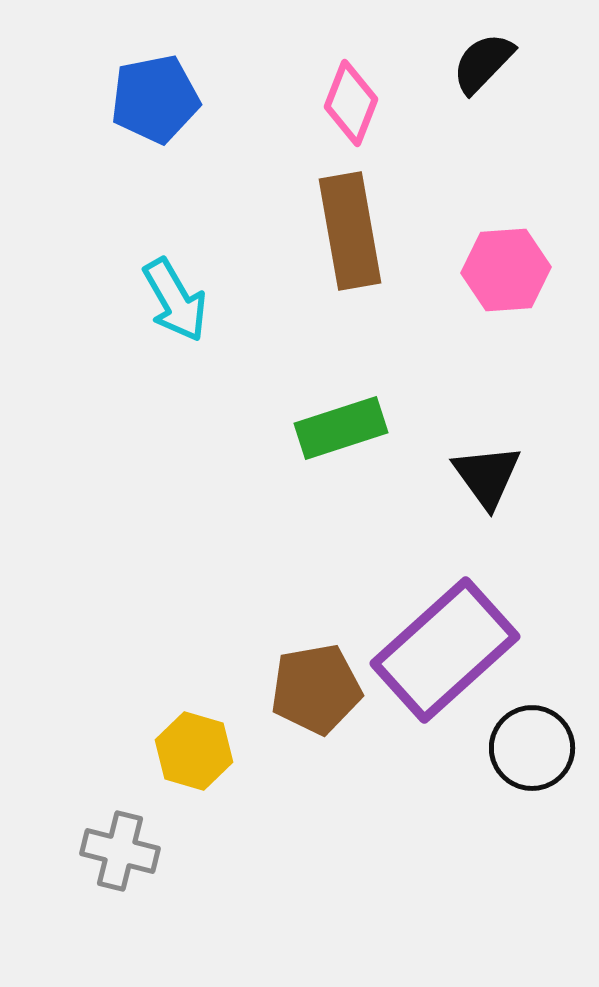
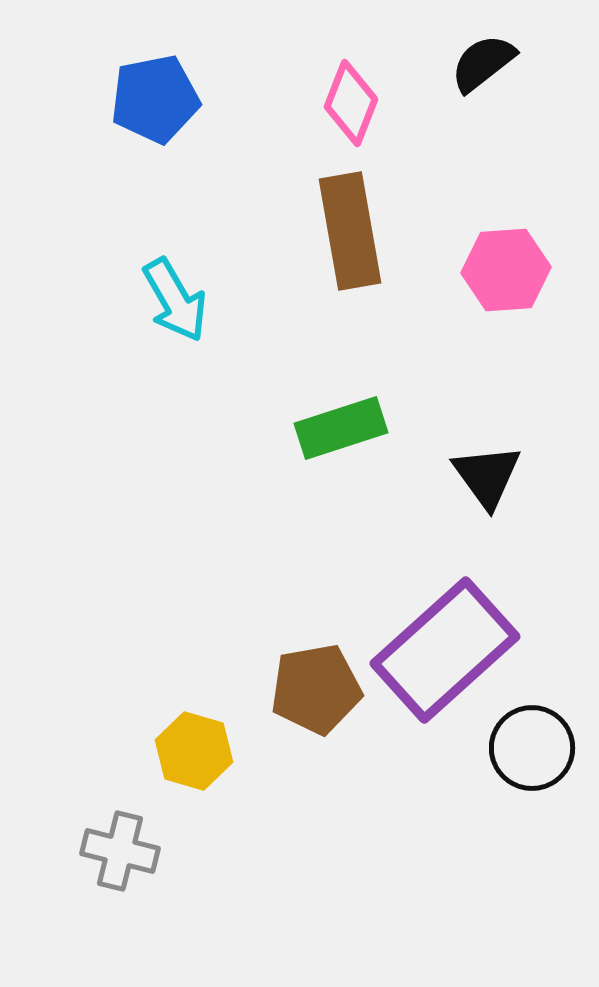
black semicircle: rotated 8 degrees clockwise
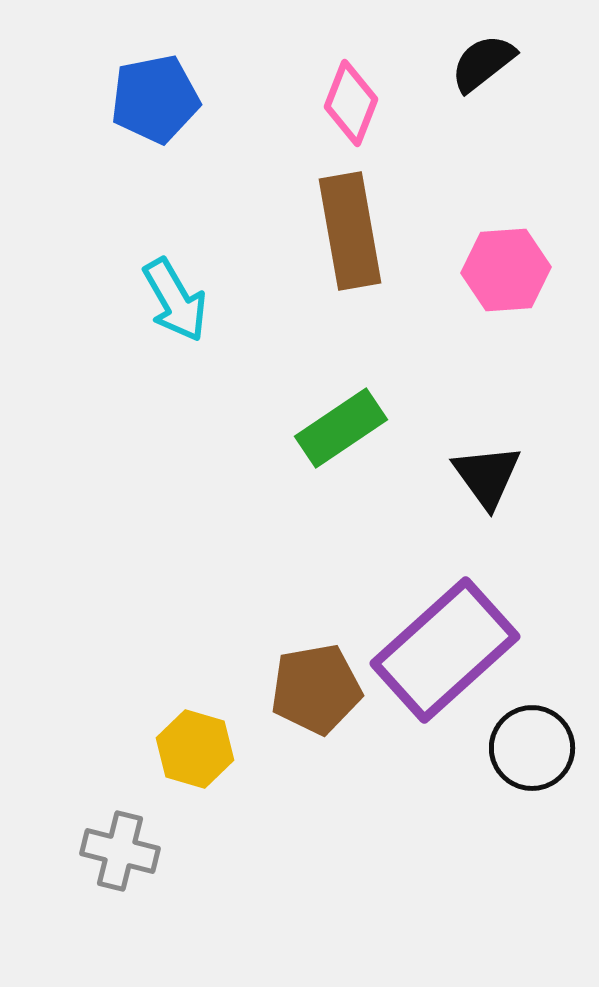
green rectangle: rotated 16 degrees counterclockwise
yellow hexagon: moved 1 px right, 2 px up
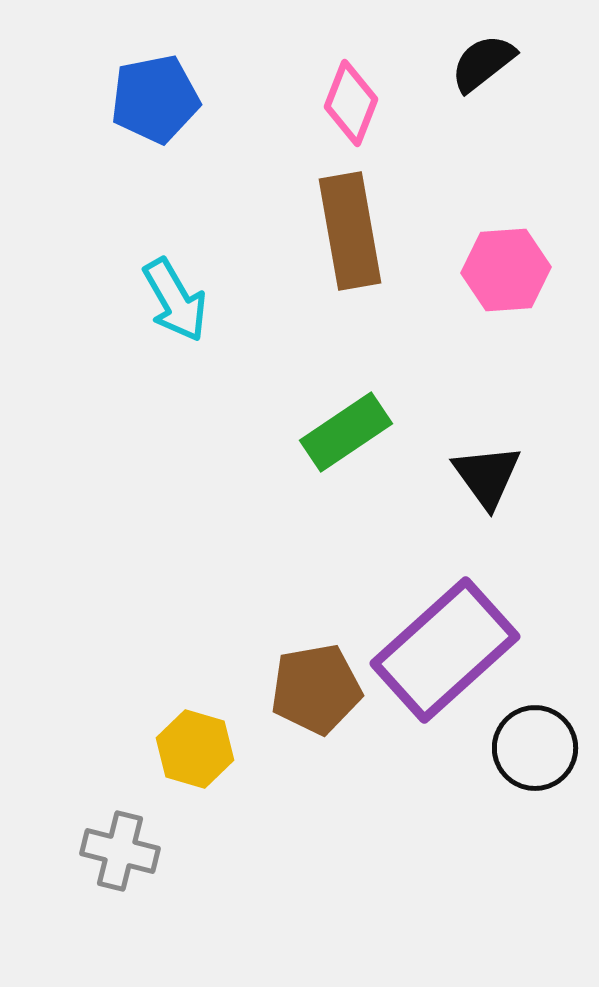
green rectangle: moved 5 px right, 4 px down
black circle: moved 3 px right
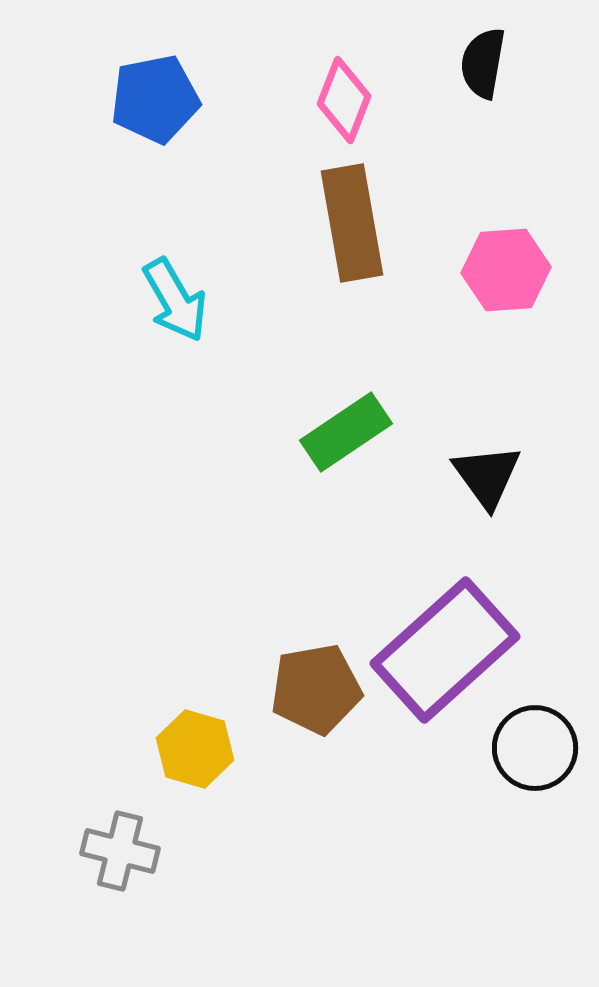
black semicircle: rotated 42 degrees counterclockwise
pink diamond: moved 7 px left, 3 px up
brown rectangle: moved 2 px right, 8 px up
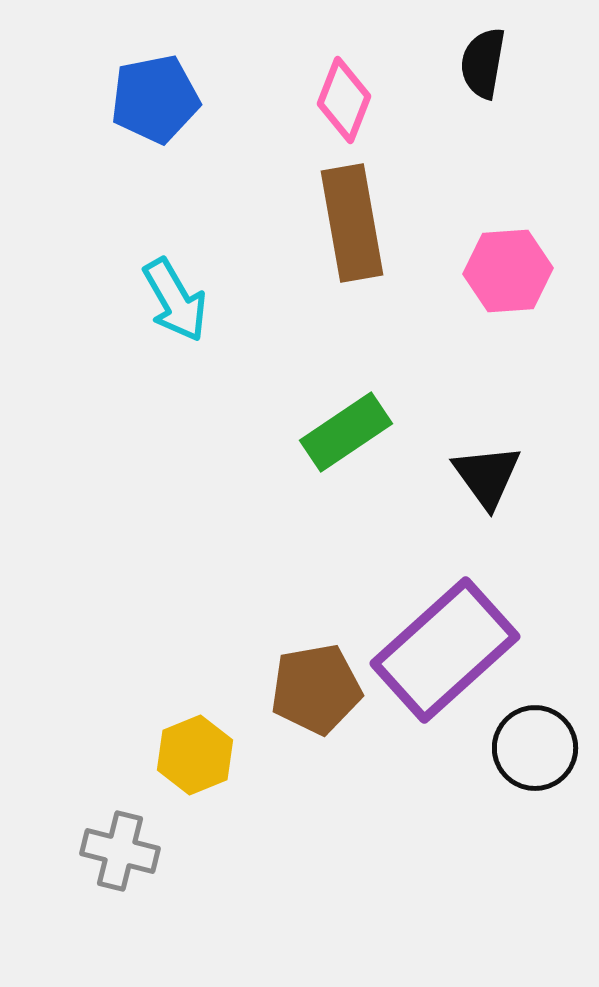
pink hexagon: moved 2 px right, 1 px down
yellow hexagon: moved 6 px down; rotated 22 degrees clockwise
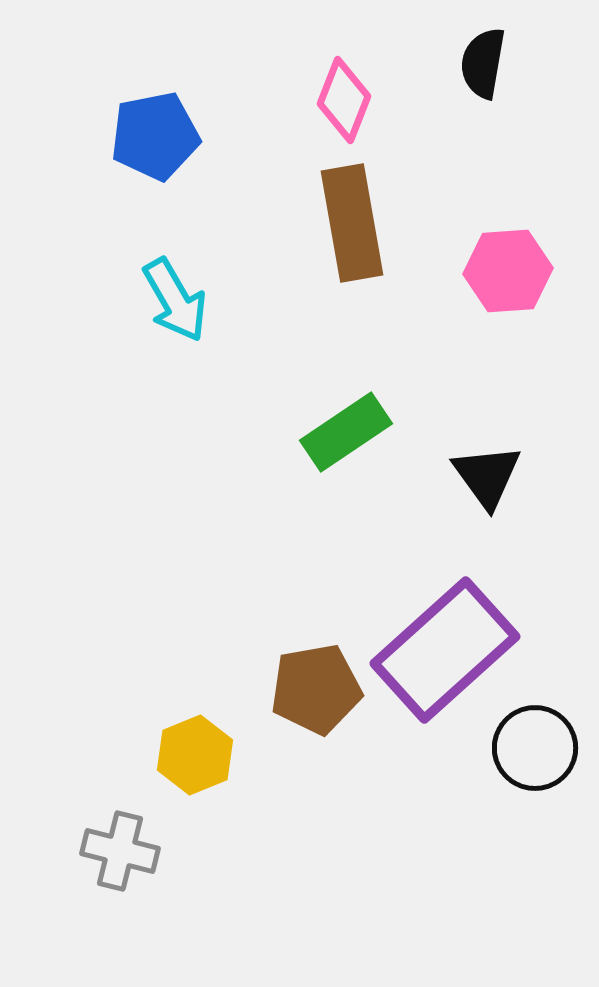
blue pentagon: moved 37 px down
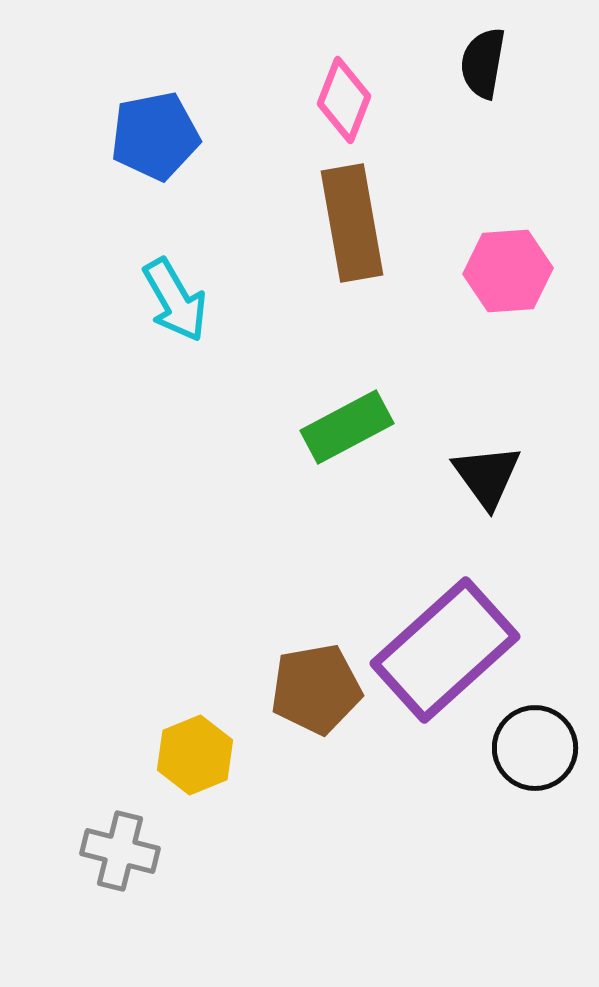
green rectangle: moved 1 px right, 5 px up; rotated 6 degrees clockwise
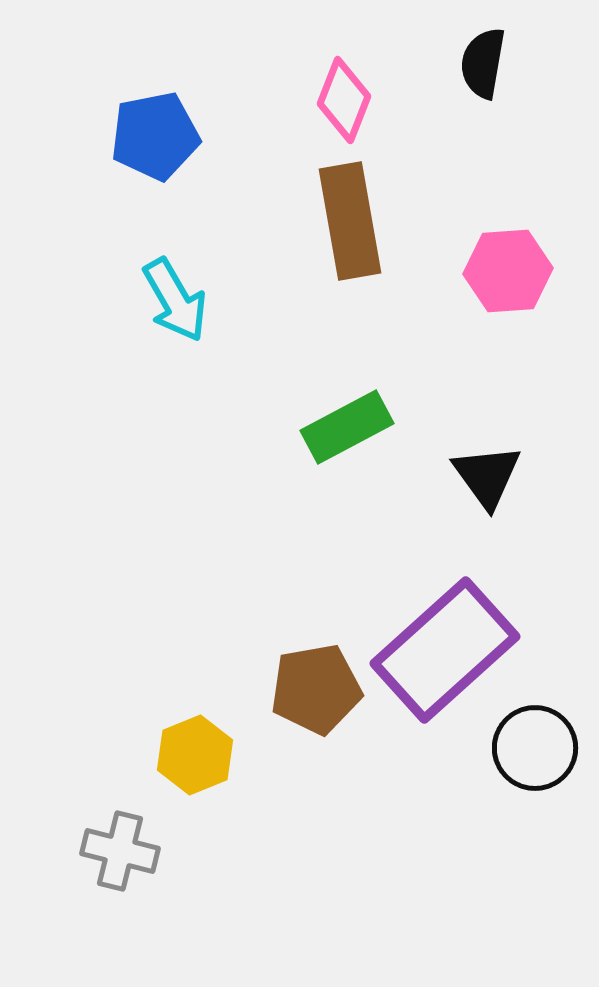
brown rectangle: moved 2 px left, 2 px up
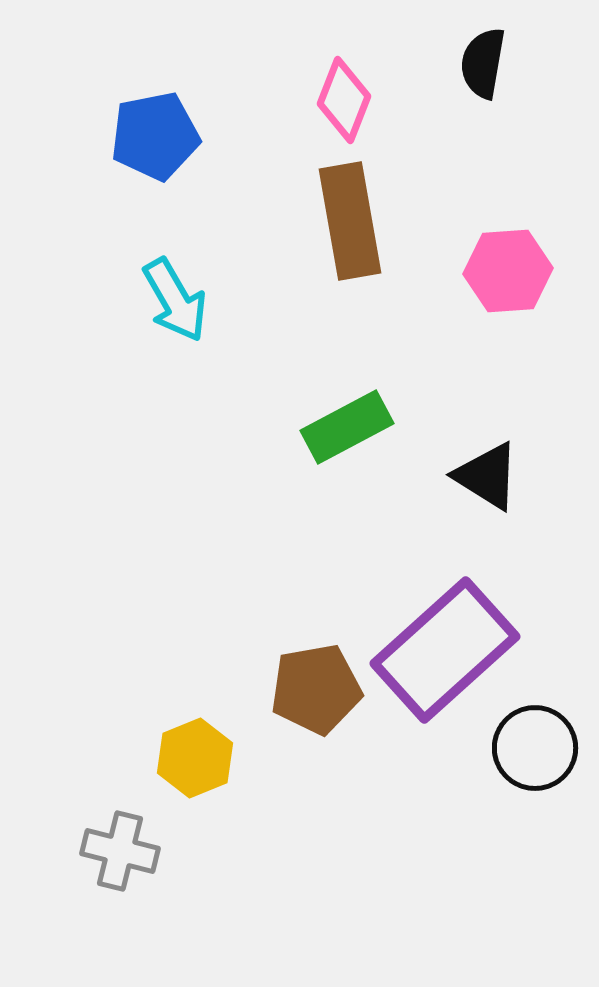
black triangle: rotated 22 degrees counterclockwise
yellow hexagon: moved 3 px down
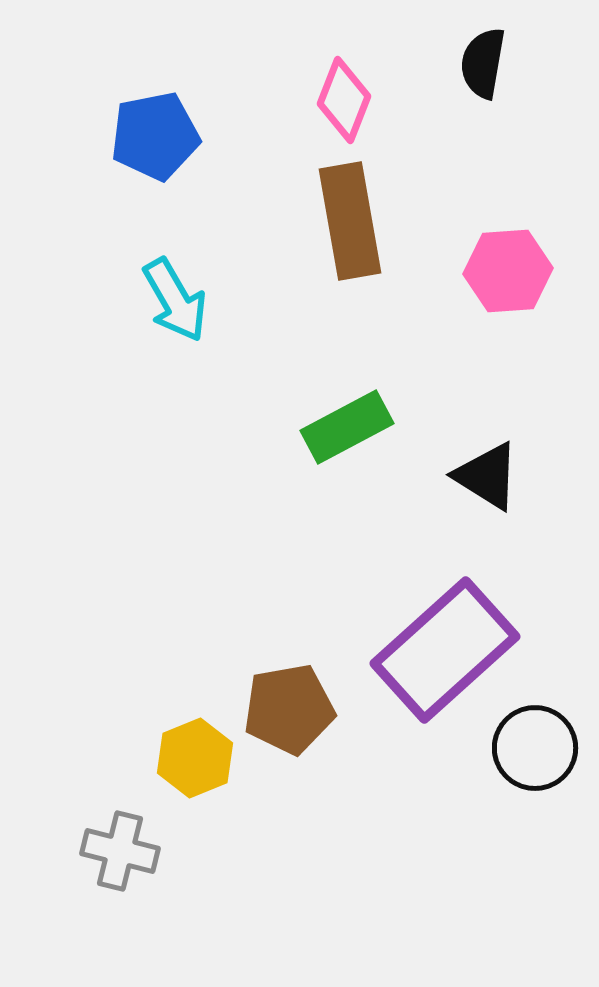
brown pentagon: moved 27 px left, 20 px down
